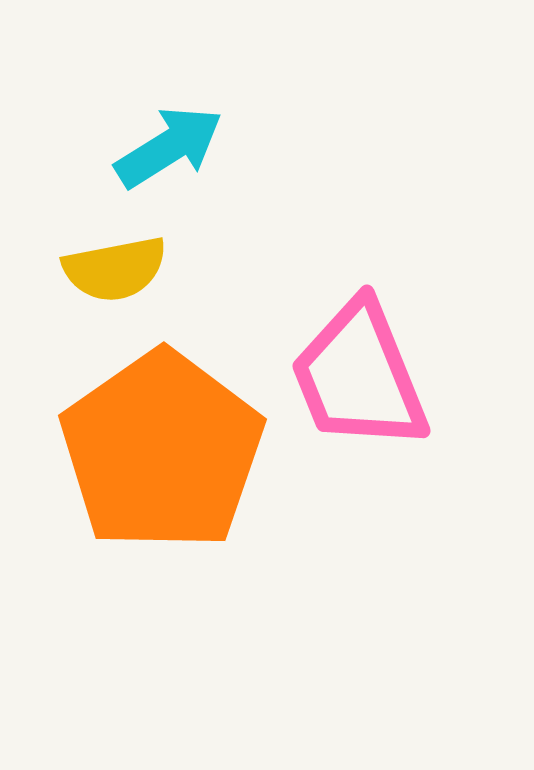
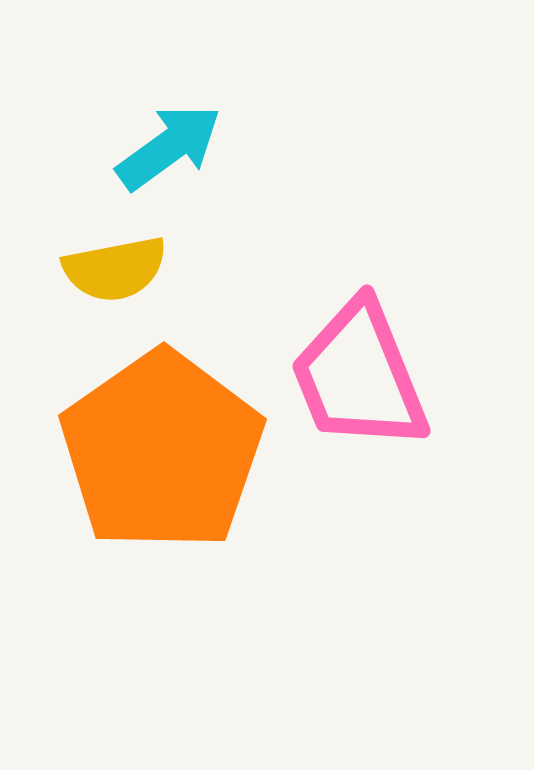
cyan arrow: rotated 4 degrees counterclockwise
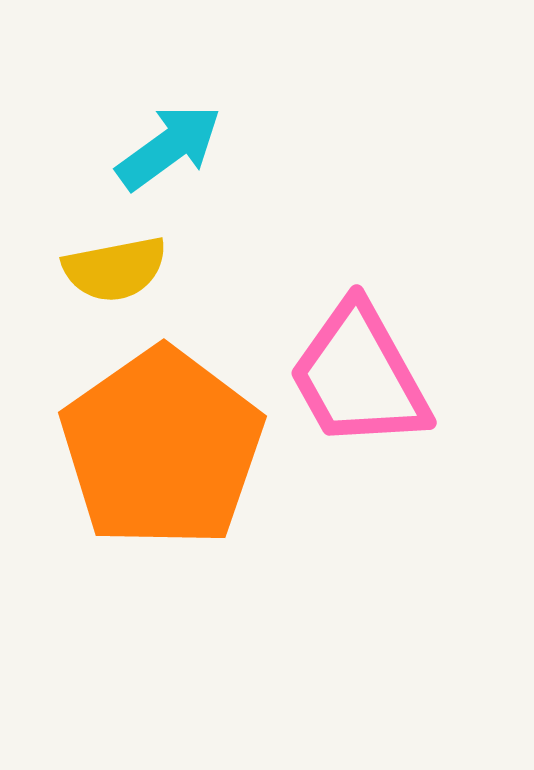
pink trapezoid: rotated 7 degrees counterclockwise
orange pentagon: moved 3 px up
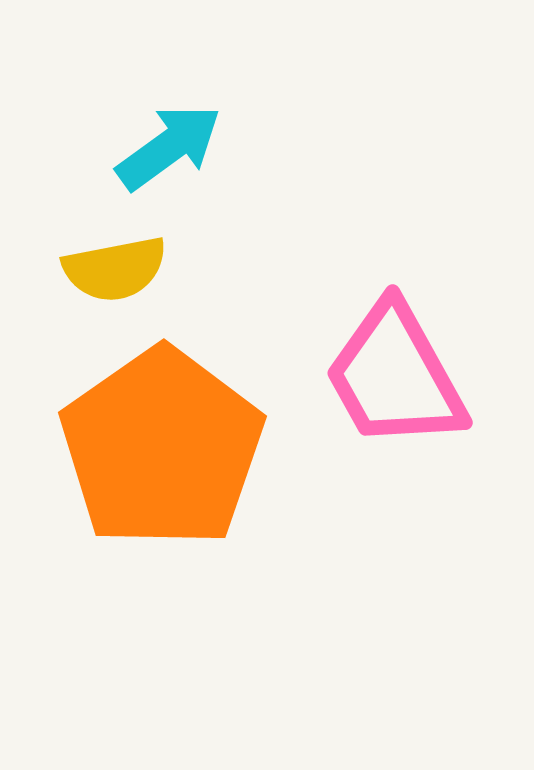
pink trapezoid: moved 36 px right
